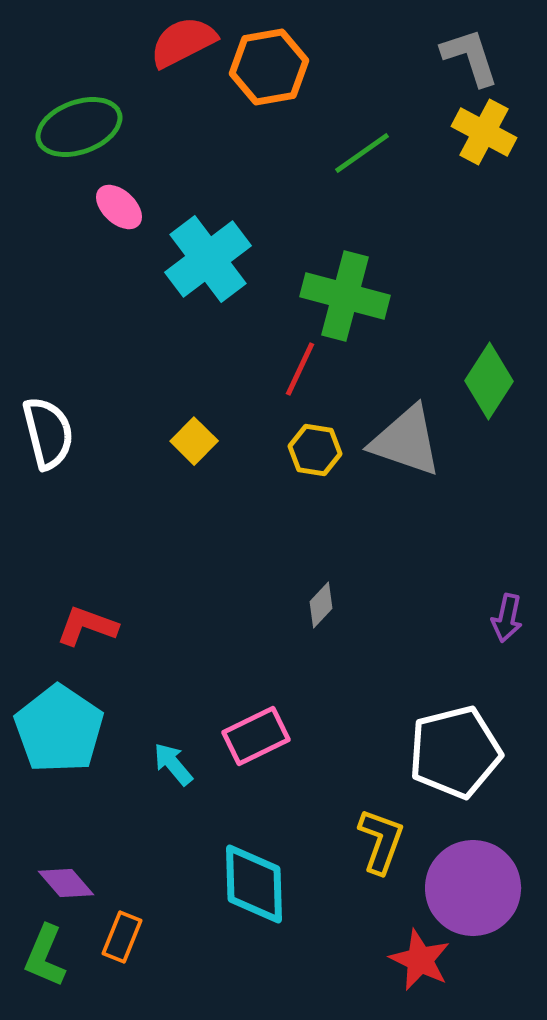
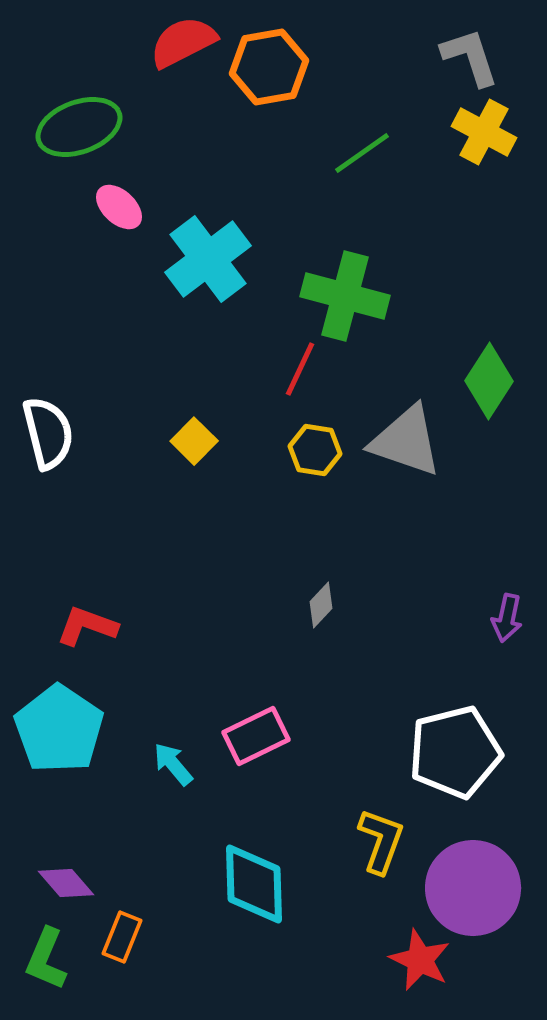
green L-shape: moved 1 px right, 3 px down
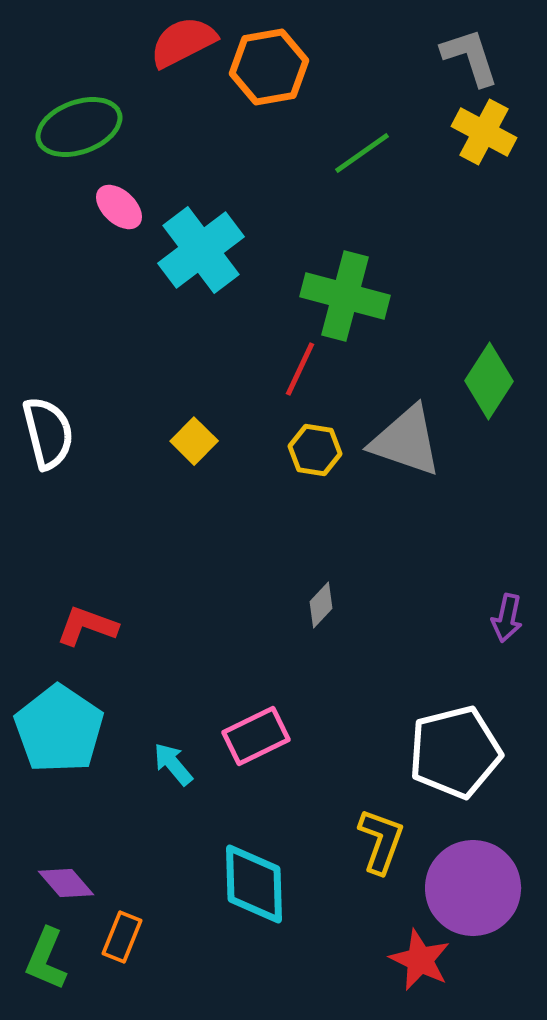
cyan cross: moved 7 px left, 9 px up
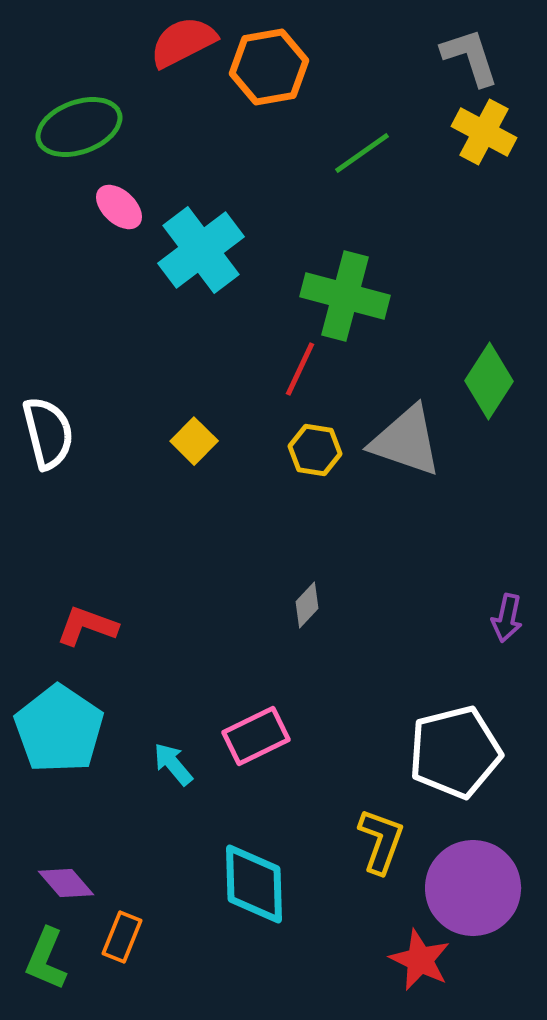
gray diamond: moved 14 px left
